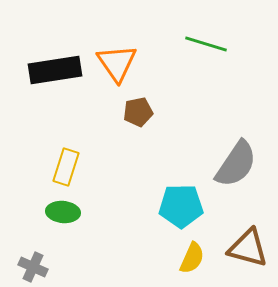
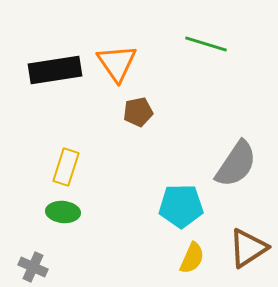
brown triangle: rotated 48 degrees counterclockwise
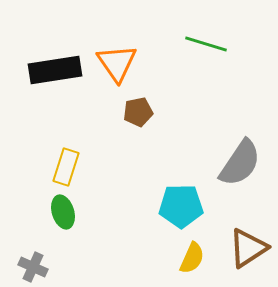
gray semicircle: moved 4 px right, 1 px up
green ellipse: rotated 68 degrees clockwise
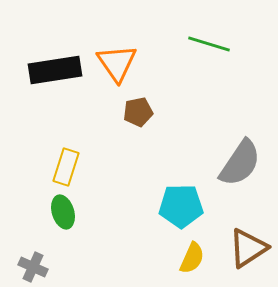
green line: moved 3 px right
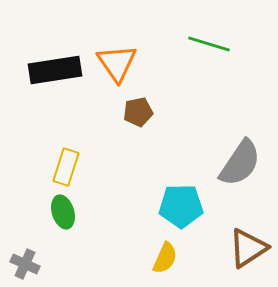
yellow semicircle: moved 27 px left
gray cross: moved 8 px left, 3 px up
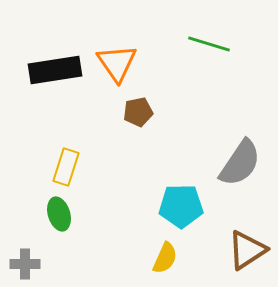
green ellipse: moved 4 px left, 2 px down
brown triangle: moved 1 px left, 2 px down
gray cross: rotated 24 degrees counterclockwise
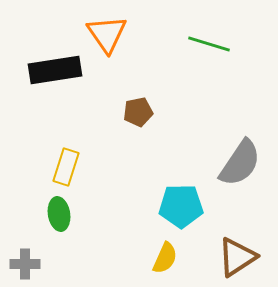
orange triangle: moved 10 px left, 29 px up
green ellipse: rotated 8 degrees clockwise
brown triangle: moved 10 px left, 7 px down
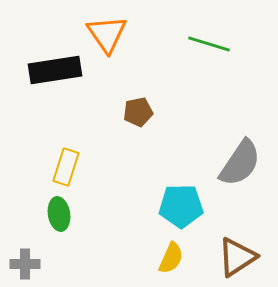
yellow semicircle: moved 6 px right
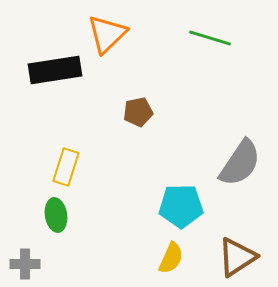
orange triangle: rotated 21 degrees clockwise
green line: moved 1 px right, 6 px up
green ellipse: moved 3 px left, 1 px down
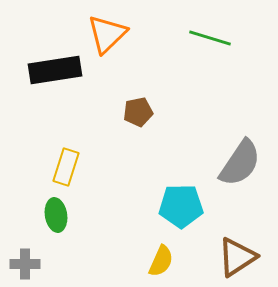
yellow semicircle: moved 10 px left, 3 px down
